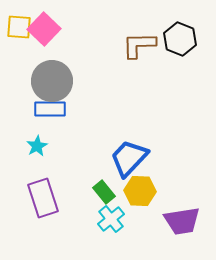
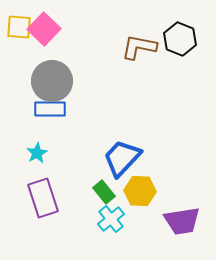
brown L-shape: moved 2 px down; rotated 12 degrees clockwise
cyan star: moved 7 px down
blue trapezoid: moved 7 px left
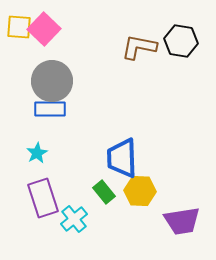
black hexagon: moved 1 px right, 2 px down; rotated 12 degrees counterclockwise
blue trapezoid: rotated 45 degrees counterclockwise
cyan cross: moved 37 px left
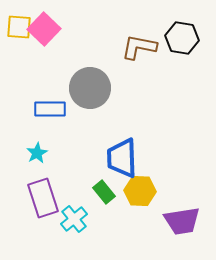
black hexagon: moved 1 px right, 3 px up
gray circle: moved 38 px right, 7 px down
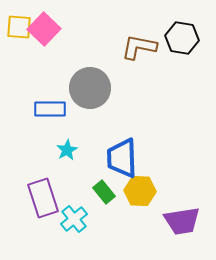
cyan star: moved 30 px right, 3 px up
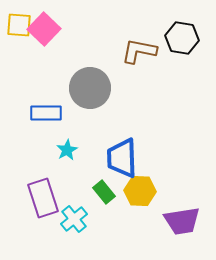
yellow square: moved 2 px up
brown L-shape: moved 4 px down
blue rectangle: moved 4 px left, 4 px down
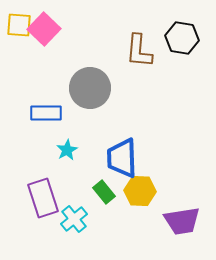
brown L-shape: rotated 96 degrees counterclockwise
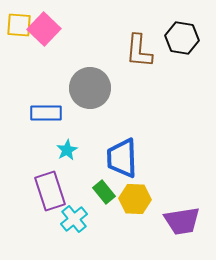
yellow hexagon: moved 5 px left, 8 px down
purple rectangle: moved 7 px right, 7 px up
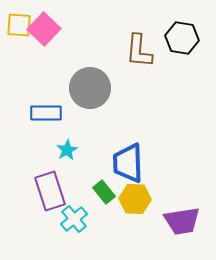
blue trapezoid: moved 6 px right, 5 px down
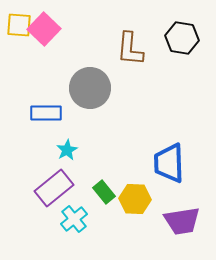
brown L-shape: moved 9 px left, 2 px up
blue trapezoid: moved 41 px right
purple rectangle: moved 4 px right, 3 px up; rotated 69 degrees clockwise
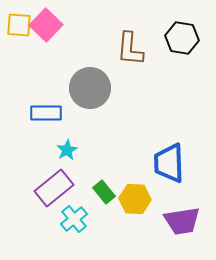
pink square: moved 2 px right, 4 px up
